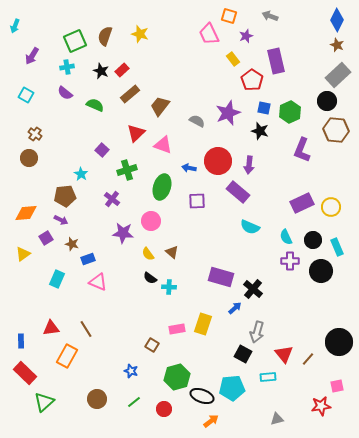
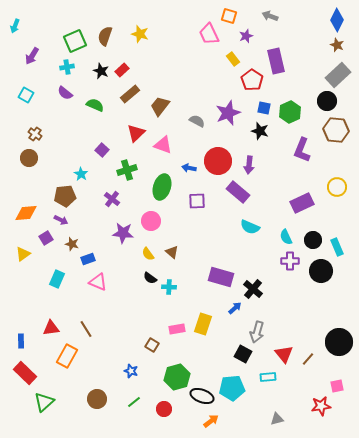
yellow circle at (331, 207): moved 6 px right, 20 px up
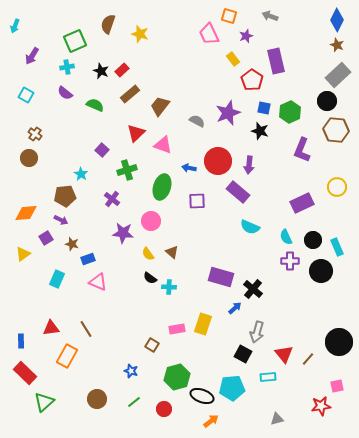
brown semicircle at (105, 36): moved 3 px right, 12 px up
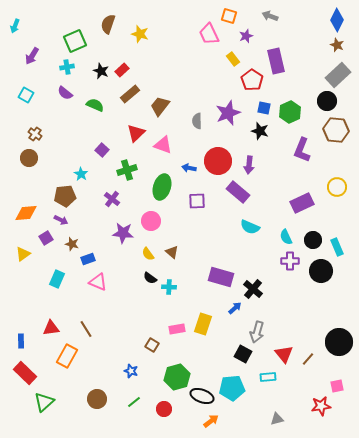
gray semicircle at (197, 121): rotated 119 degrees counterclockwise
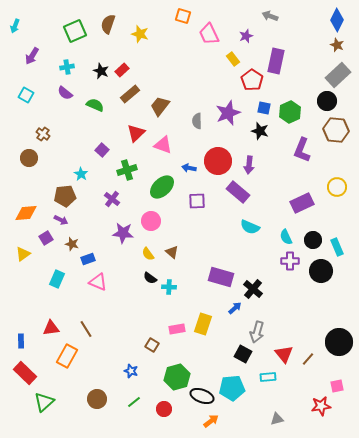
orange square at (229, 16): moved 46 px left
green square at (75, 41): moved 10 px up
purple rectangle at (276, 61): rotated 25 degrees clockwise
brown cross at (35, 134): moved 8 px right
green ellipse at (162, 187): rotated 30 degrees clockwise
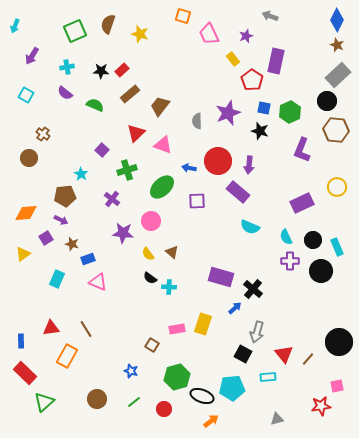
black star at (101, 71): rotated 21 degrees counterclockwise
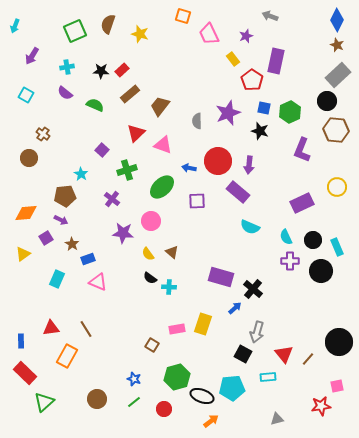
brown star at (72, 244): rotated 16 degrees clockwise
blue star at (131, 371): moved 3 px right, 8 px down
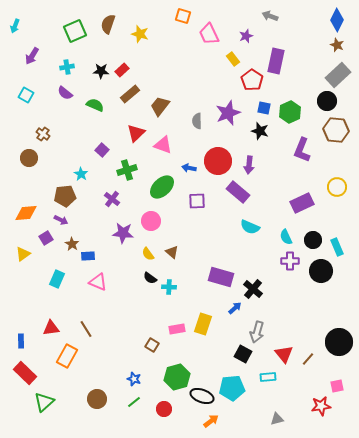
blue rectangle at (88, 259): moved 3 px up; rotated 16 degrees clockwise
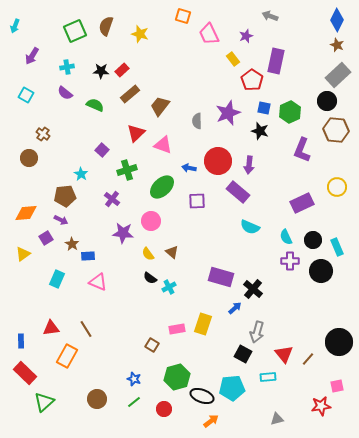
brown semicircle at (108, 24): moved 2 px left, 2 px down
cyan cross at (169, 287): rotated 32 degrees counterclockwise
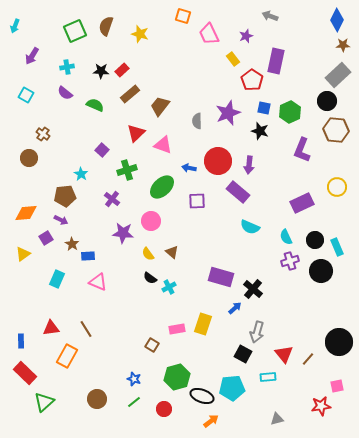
brown star at (337, 45): moved 6 px right; rotated 24 degrees counterclockwise
black circle at (313, 240): moved 2 px right
purple cross at (290, 261): rotated 18 degrees counterclockwise
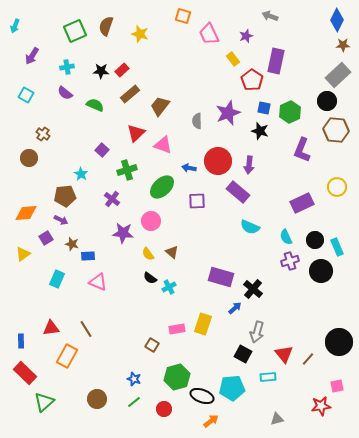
brown star at (72, 244): rotated 16 degrees counterclockwise
